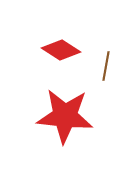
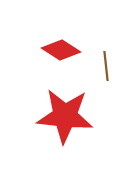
brown line: rotated 16 degrees counterclockwise
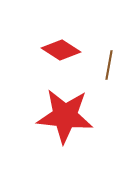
brown line: moved 3 px right, 1 px up; rotated 16 degrees clockwise
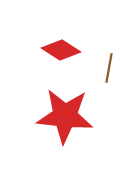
brown line: moved 3 px down
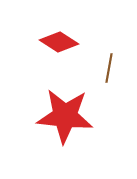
red diamond: moved 2 px left, 8 px up
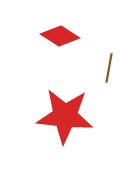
red diamond: moved 1 px right, 6 px up
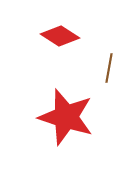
red star: moved 1 px right, 1 px down; rotated 12 degrees clockwise
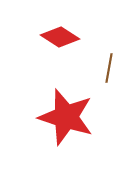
red diamond: moved 1 px down
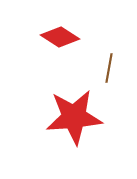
red star: moved 8 px right; rotated 22 degrees counterclockwise
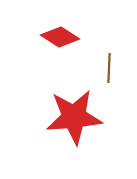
brown line: rotated 8 degrees counterclockwise
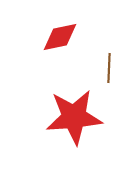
red diamond: rotated 45 degrees counterclockwise
